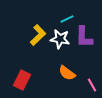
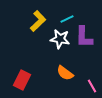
yellow L-shape: moved 14 px up
orange semicircle: moved 2 px left
pink line: moved 1 px down
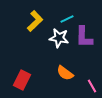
yellow L-shape: moved 3 px left
white star: moved 1 px left, 1 px up
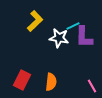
cyan line: moved 6 px right, 7 px down
orange semicircle: moved 14 px left, 9 px down; rotated 120 degrees counterclockwise
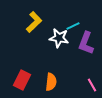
yellow L-shape: moved 1 px left, 1 px down
purple L-shape: moved 2 px right, 6 px down; rotated 20 degrees clockwise
pink line: moved 1 px up
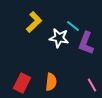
cyan line: rotated 64 degrees clockwise
red rectangle: moved 3 px down
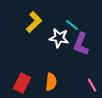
cyan line: moved 1 px left, 1 px up
purple L-shape: moved 5 px left, 1 px down
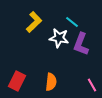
cyan line: moved 3 px up
red rectangle: moved 5 px left, 2 px up
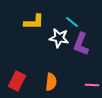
yellow L-shape: rotated 45 degrees clockwise
pink line: rotated 56 degrees counterclockwise
